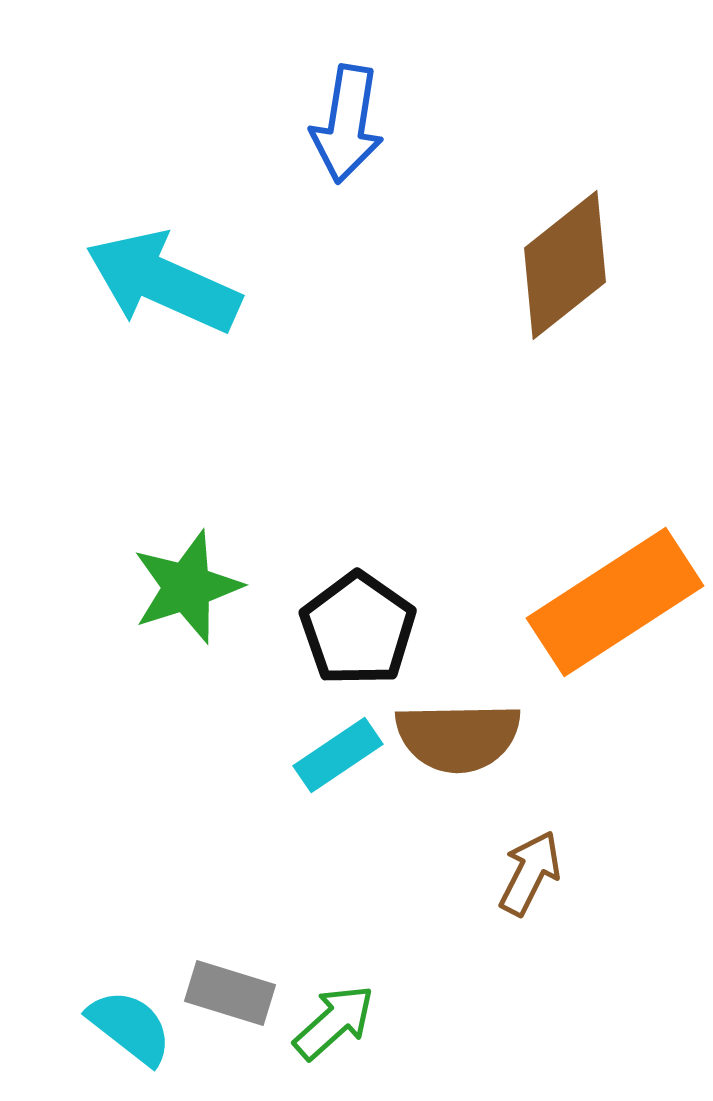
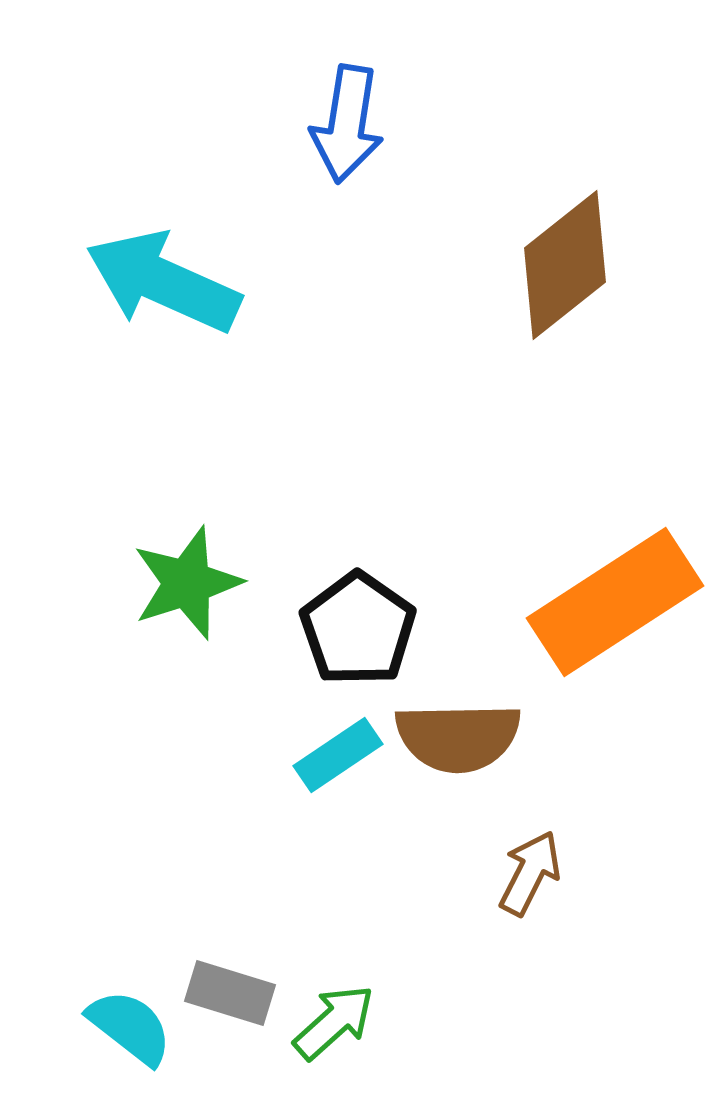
green star: moved 4 px up
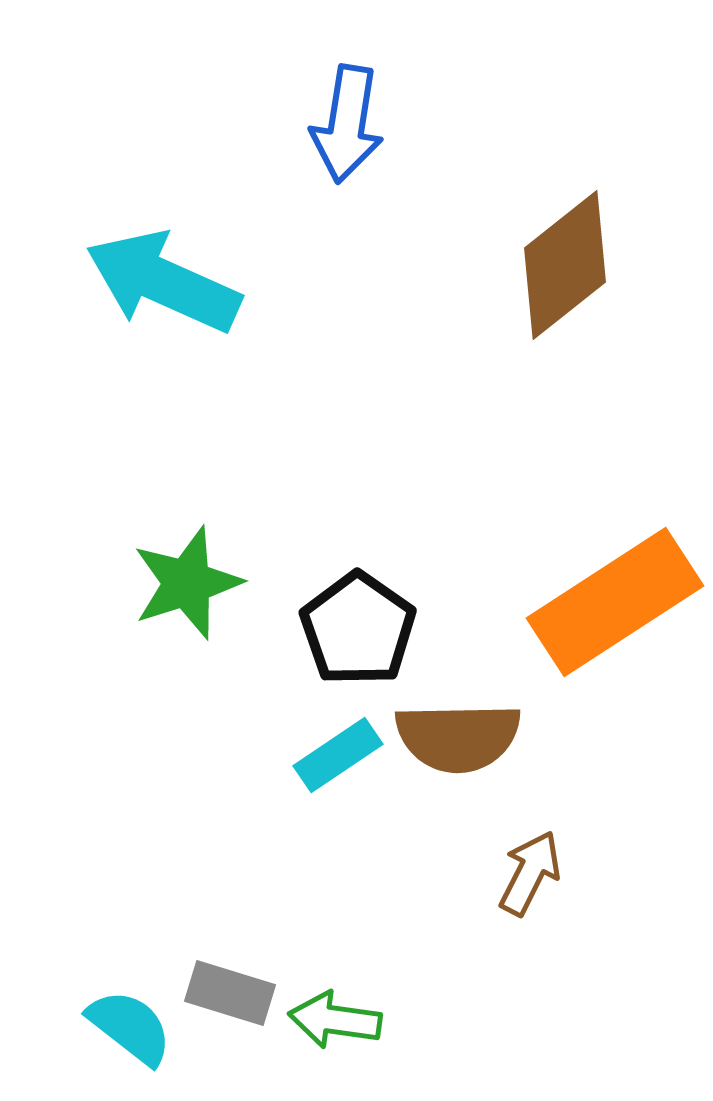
green arrow: moved 1 px right, 2 px up; rotated 130 degrees counterclockwise
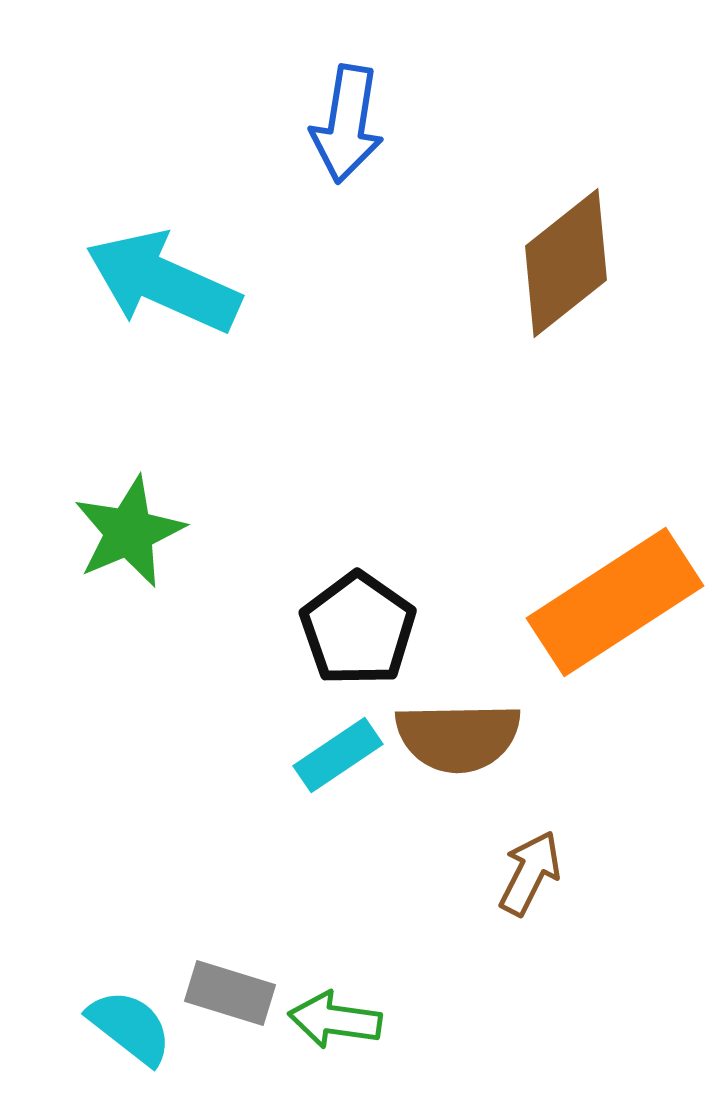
brown diamond: moved 1 px right, 2 px up
green star: moved 58 px left, 51 px up; rotated 5 degrees counterclockwise
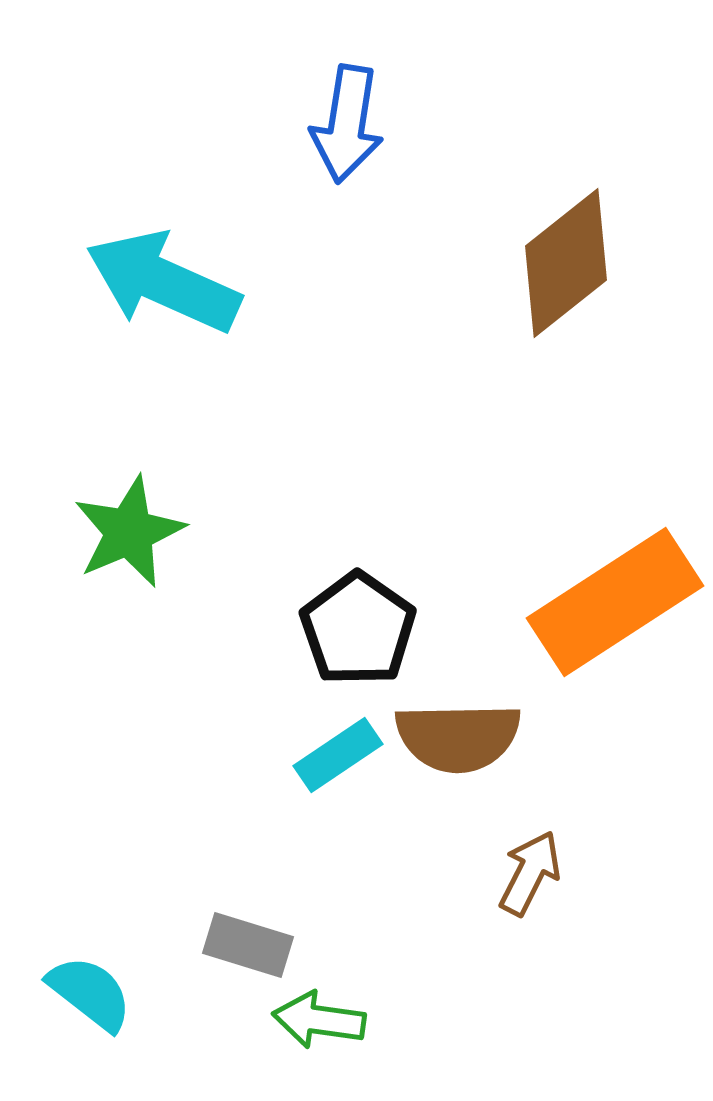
gray rectangle: moved 18 px right, 48 px up
green arrow: moved 16 px left
cyan semicircle: moved 40 px left, 34 px up
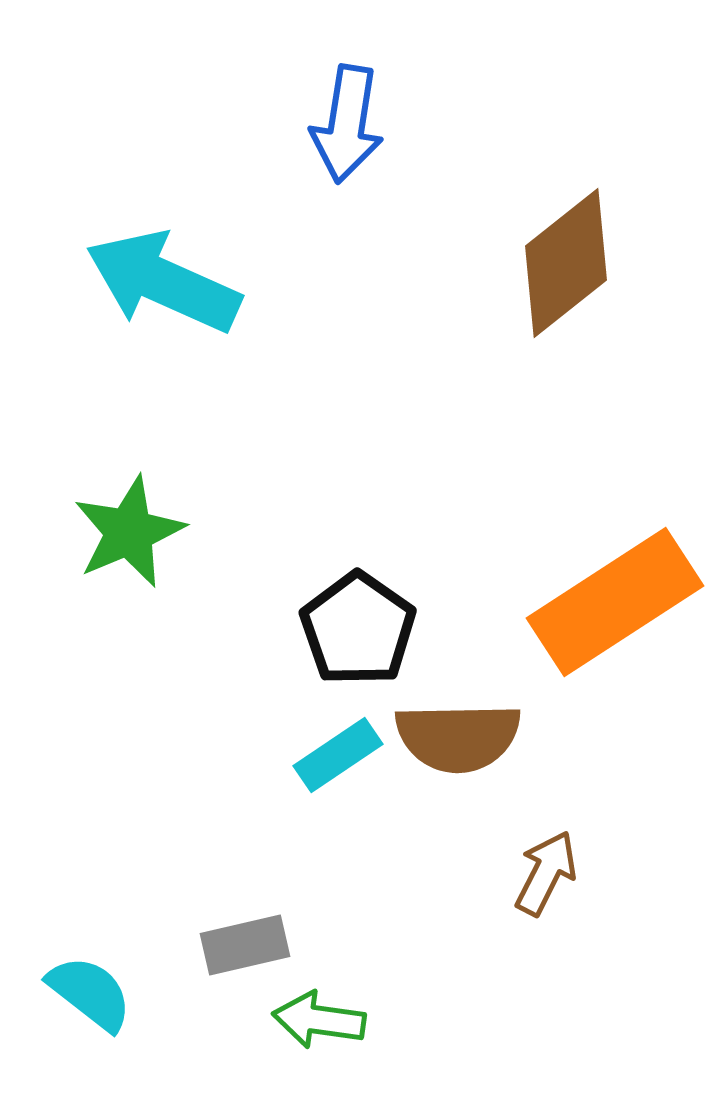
brown arrow: moved 16 px right
gray rectangle: moved 3 px left; rotated 30 degrees counterclockwise
